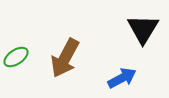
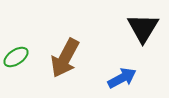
black triangle: moved 1 px up
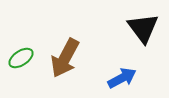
black triangle: rotated 8 degrees counterclockwise
green ellipse: moved 5 px right, 1 px down
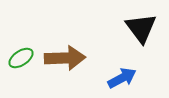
black triangle: moved 2 px left
brown arrow: rotated 120 degrees counterclockwise
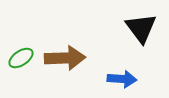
blue arrow: moved 1 px down; rotated 32 degrees clockwise
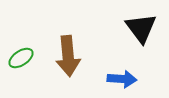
brown arrow: moved 3 px right, 2 px up; rotated 87 degrees clockwise
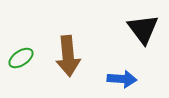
black triangle: moved 2 px right, 1 px down
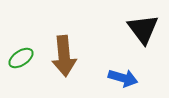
brown arrow: moved 4 px left
blue arrow: moved 1 px right, 1 px up; rotated 12 degrees clockwise
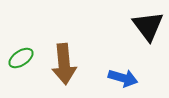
black triangle: moved 5 px right, 3 px up
brown arrow: moved 8 px down
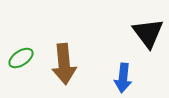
black triangle: moved 7 px down
blue arrow: rotated 80 degrees clockwise
